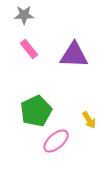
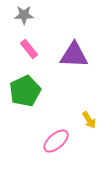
green pentagon: moved 11 px left, 20 px up
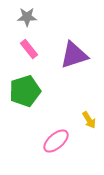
gray star: moved 3 px right, 2 px down
purple triangle: rotated 20 degrees counterclockwise
green pentagon: rotated 8 degrees clockwise
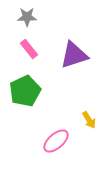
green pentagon: rotated 8 degrees counterclockwise
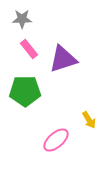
gray star: moved 5 px left, 2 px down
purple triangle: moved 11 px left, 4 px down
green pentagon: rotated 24 degrees clockwise
pink ellipse: moved 1 px up
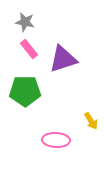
gray star: moved 3 px right, 3 px down; rotated 12 degrees clockwise
yellow arrow: moved 2 px right, 1 px down
pink ellipse: rotated 44 degrees clockwise
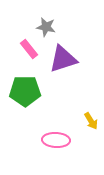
gray star: moved 21 px right, 5 px down
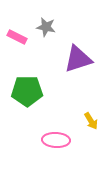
pink rectangle: moved 12 px left, 12 px up; rotated 24 degrees counterclockwise
purple triangle: moved 15 px right
green pentagon: moved 2 px right
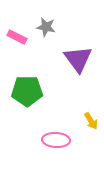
purple triangle: rotated 48 degrees counterclockwise
